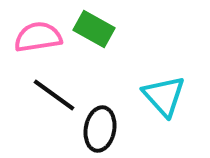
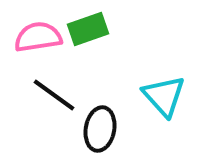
green rectangle: moved 6 px left; rotated 48 degrees counterclockwise
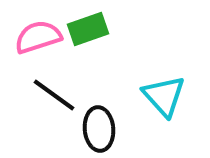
pink semicircle: rotated 9 degrees counterclockwise
black ellipse: moved 1 px left; rotated 15 degrees counterclockwise
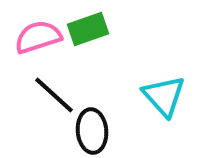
black line: rotated 6 degrees clockwise
black ellipse: moved 7 px left, 2 px down
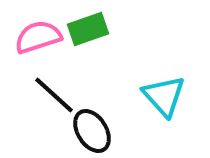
black ellipse: rotated 27 degrees counterclockwise
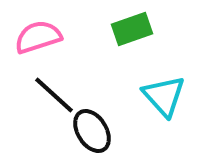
green rectangle: moved 44 px right
